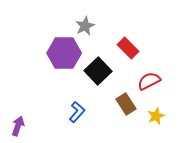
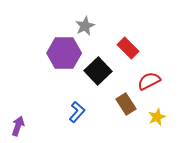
yellow star: moved 1 px right, 1 px down
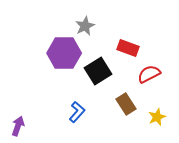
red rectangle: rotated 25 degrees counterclockwise
black square: rotated 12 degrees clockwise
red semicircle: moved 7 px up
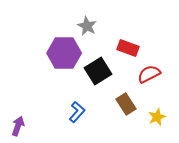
gray star: moved 2 px right; rotated 18 degrees counterclockwise
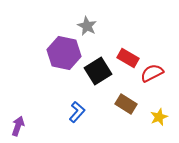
red rectangle: moved 10 px down; rotated 10 degrees clockwise
purple hexagon: rotated 12 degrees clockwise
red semicircle: moved 3 px right, 1 px up
brown rectangle: rotated 25 degrees counterclockwise
yellow star: moved 2 px right
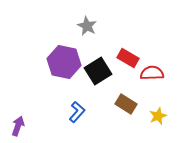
purple hexagon: moved 9 px down
red semicircle: rotated 25 degrees clockwise
yellow star: moved 1 px left, 1 px up
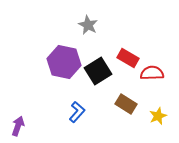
gray star: moved 1 px right, 1 px up
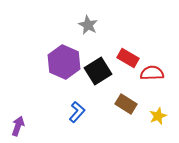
purple hexagon: rotated 12 degrees clockwise
